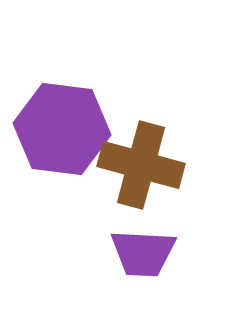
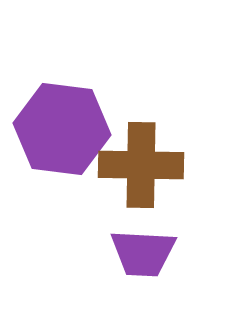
brown cross: rotated 14 degrees counterclockwise
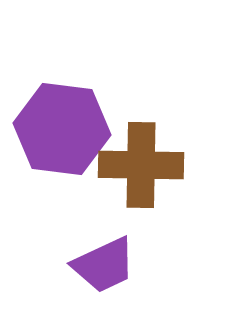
purple trapezoid: moved 39 px left, 12 px down; rotated 28 degrees counterclockwise
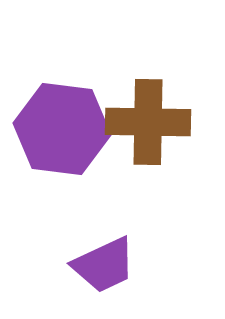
brown cross: moved 7 px right, 43 px up
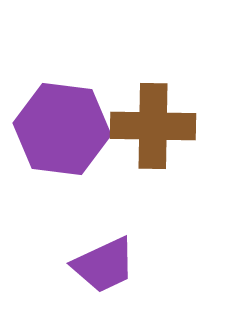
brown cross: moved 5 px right, 4 px down
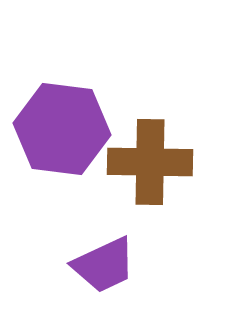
brown cross: moved 3 px left, 36 px down
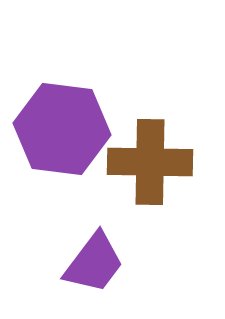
purple trapezoid: moved 10 px left, 2 px up; rotated 28 degrees counterclockwise
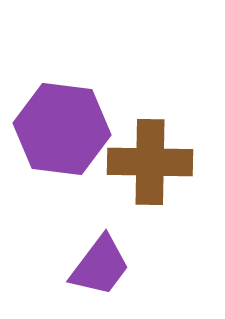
purple trapezoid: moved 6 px right, 3 px down
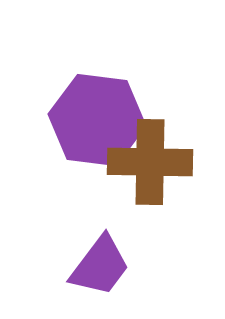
purple hexagon: moved 35 px right, 9 px up
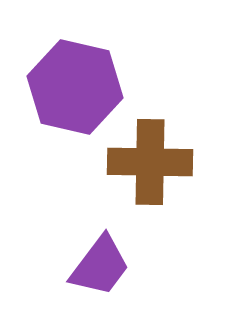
purple hexagon: moved 22 px left, 33 px up; rotated 6 degrees clockwise
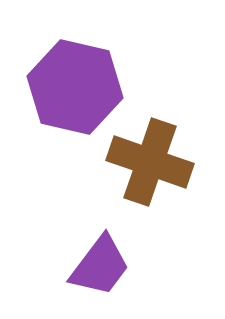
brown cross: rotated 18 degrees clockwise
